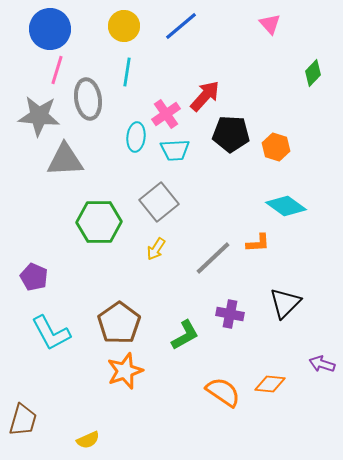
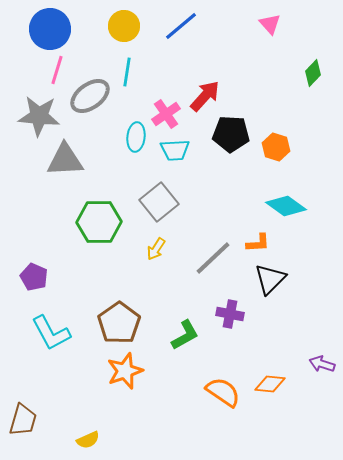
gray ellipse: moved 2 px right, 3 px up; rotated 63 degrees clockwise
black triangle: moved 15 px left, 24 px up
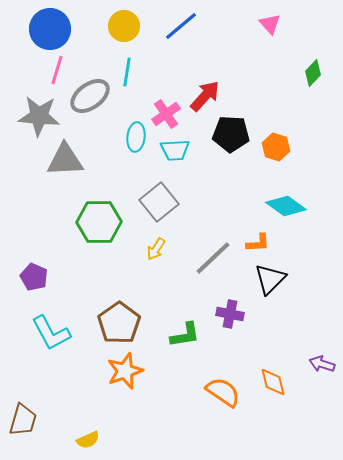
green L-shape: rotated 20 degrees clockwise
orange diamond: moved 3 px right, 2 px up; rotated 72 degrees clockwise
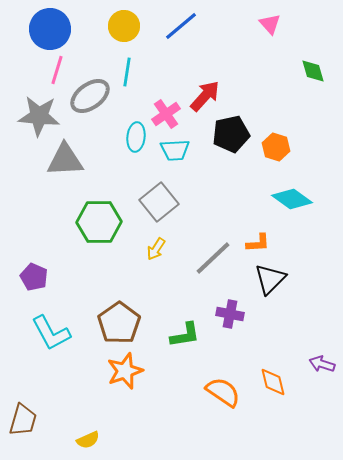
green diamond: moved 2 px up; rotated 60 degrees counterclockwise
black pentagon: rotated 15 degrees counterclockwise
cyan diamond: moved 6 px right, 7 px up
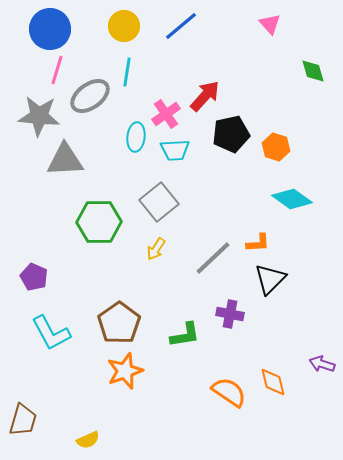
orange semicircle: moved 6 px right
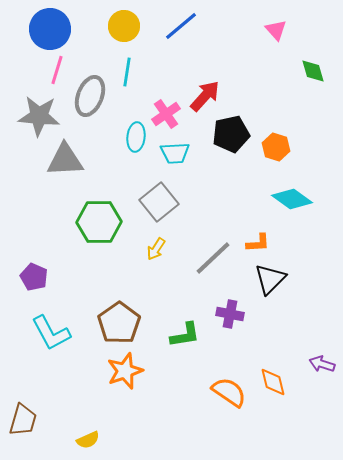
pink triangle: moved 6 px right, 6 px down
gray ellipse: rotated 33 degrees counterclockwise
cyan trapezoid: moved 3 px down
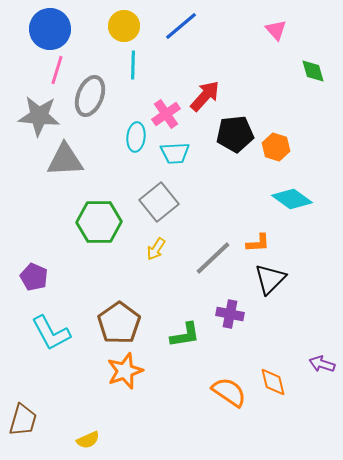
cyan line: moved 6 px right, 7 px up; rotated 8 degrees counterclockwise
black pentagon: moved 4 px right; rotated 6 degrees clockwise
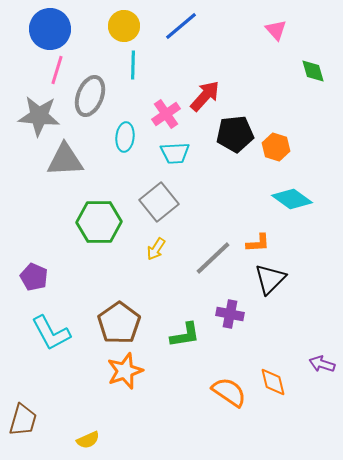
cyan ellipse: moved 11 px left
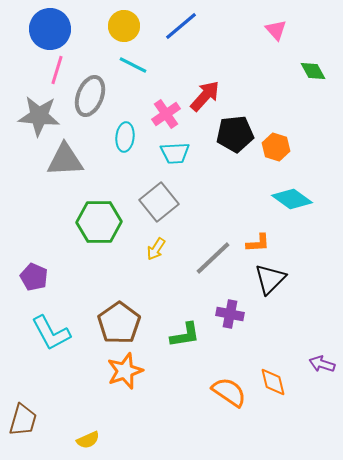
cyan line: rotated 64 degrees counterclockwise
green diamond: rotated 12 degrees counterclockwise
